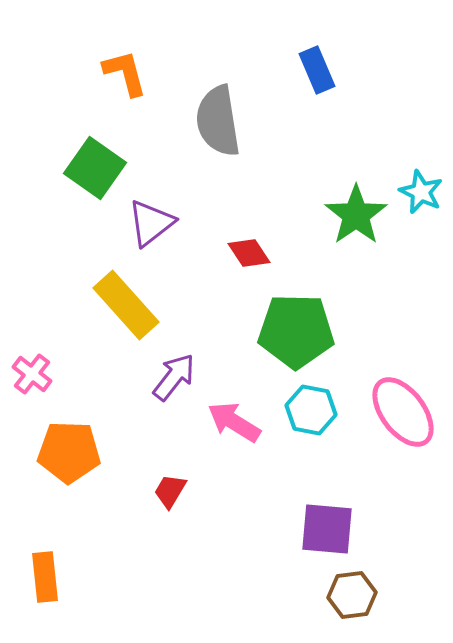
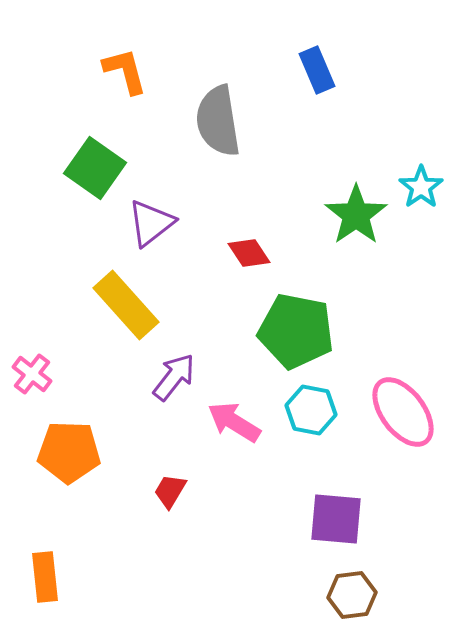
orange L-shape: moved 2 px up
cyan star: moved 5 px up; rotated 12 degrees clockwise
green pentagon: rotated 10 degrees clockwise
purple square: moved 9 px right, 10 px up
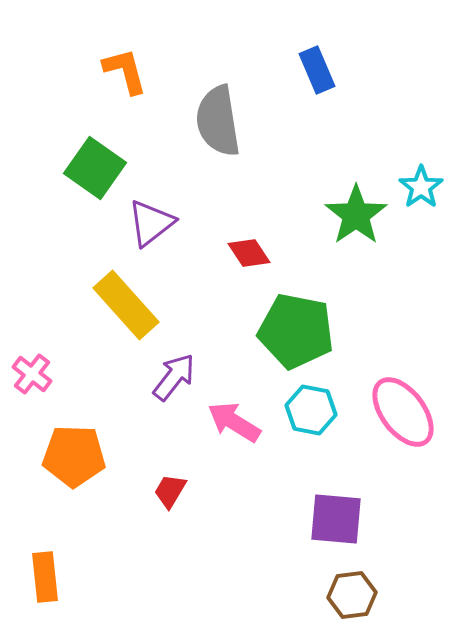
orange pentagon: moved 5 px right, 4 px down
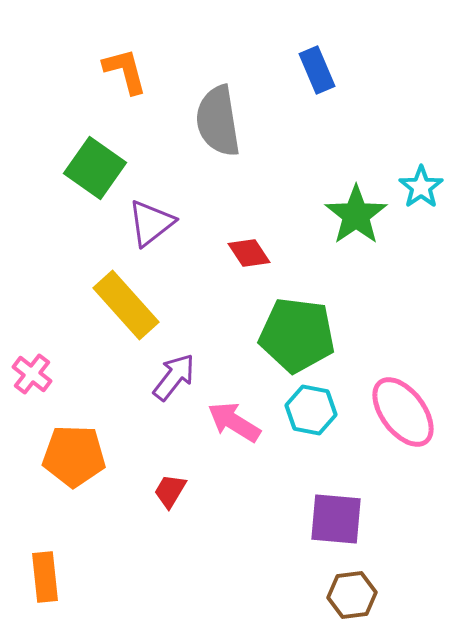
green pentagon: moved 1 px right, 4 px down; rotated 4 degrees counterclockwise
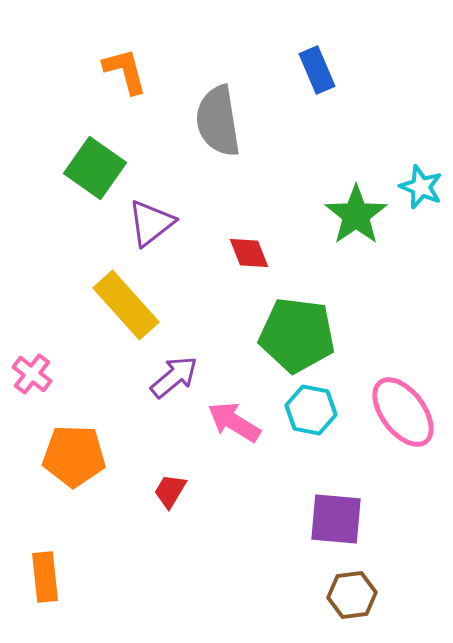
cyan star: rotated 15 degrees counterclockwise
red diamond: rotated 12 degrees clockwise
purple arrow: rotated 12 degrees clockwise
